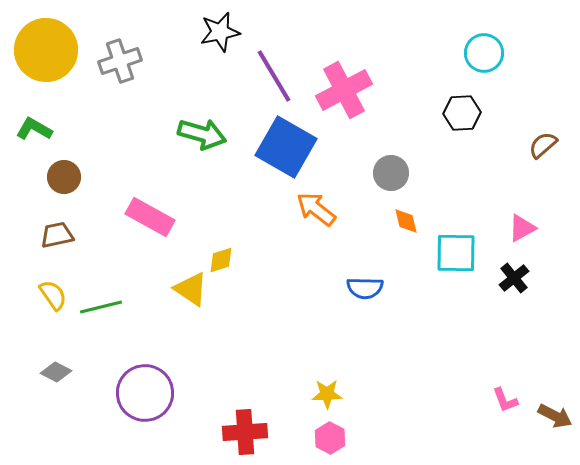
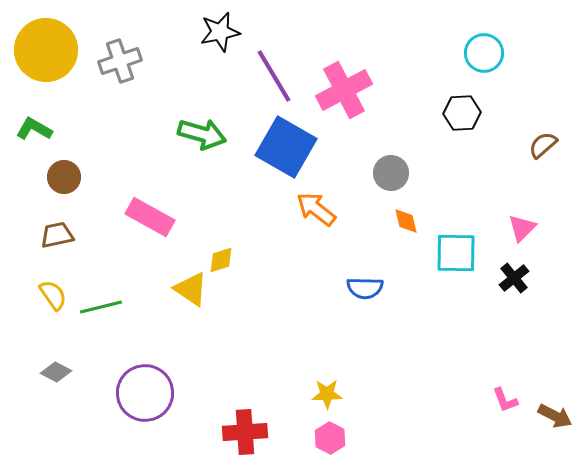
pink triangle: rotated 16 degrees counterclockwise
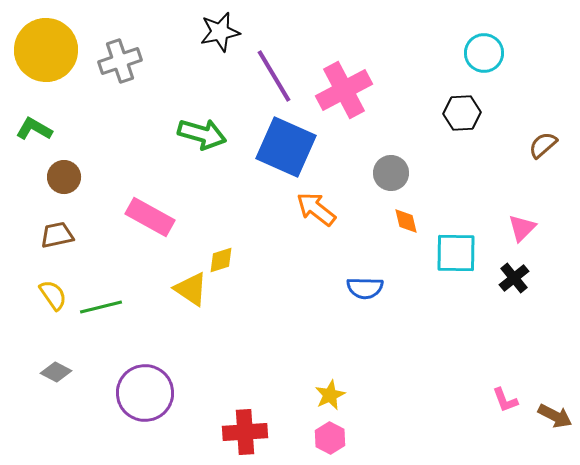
blue square: rotated 6 degrees counterclockwise
yellow star: moved 3 px right, 1 px down; rotated 24 degrees counterclockwise
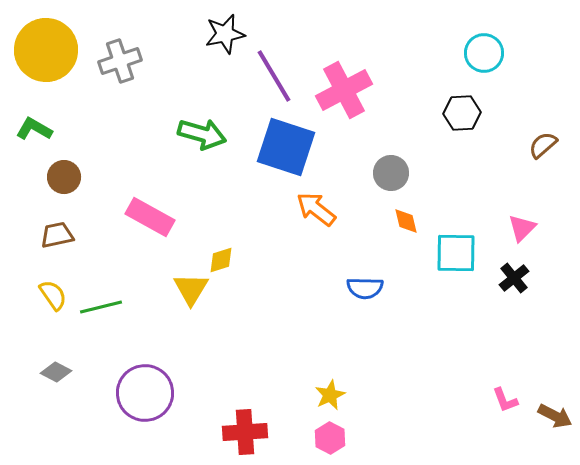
black star: moved 5 px right, 2 px down
blue square: rotated 6 degrees counterclockwise
yellow triangle: rotated 27 degrees clockwise
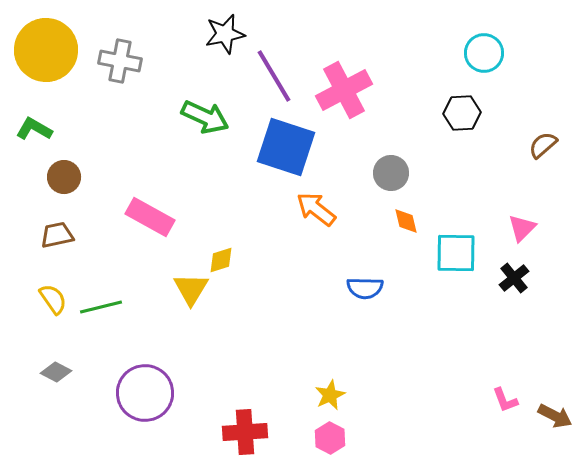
gray cross: rotated 30 degrees clockwise
green arrow: moved 3 px right, 17 px up; rotated 9 degrees clockwise
yellow semicircle: moved 4 px down
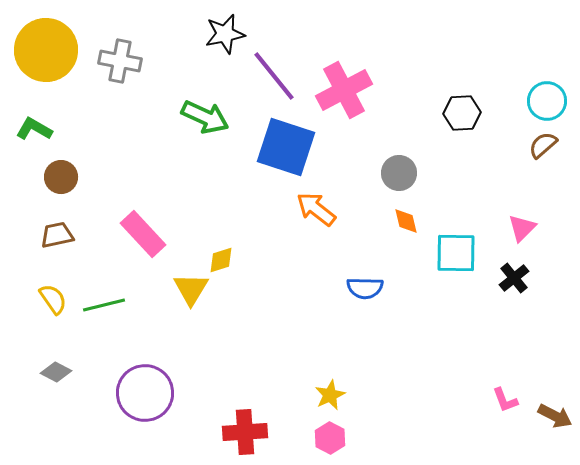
cyan circle: moved 63 px right, 48 px down
purple line: rotated 8 degrees counterclockwise
gray circle: moved 8 px right
brown circle: moved 3 px left
pink rectangle: moved 7 px left, 17 px down; rotated 18 degrees clockwise
green line: moved 3 px right, 2 px up
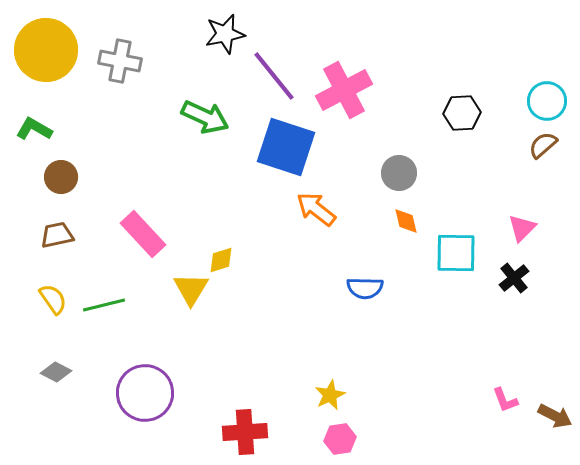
pink hexagon: moved 10 px right, 1 px down; rotated 24 degrees clockwise
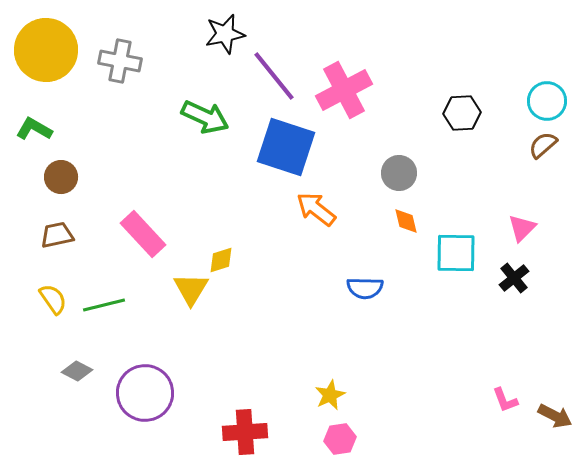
gray diamond: moved 21 px right, 1 px up
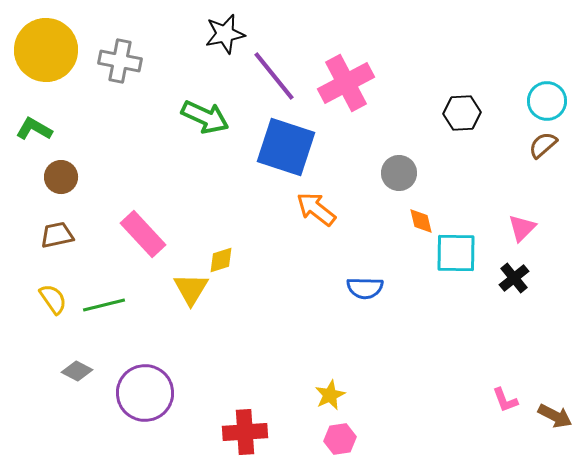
pink cross: moved 2 px right, 7 px up
orange diamond: moved 15 px right
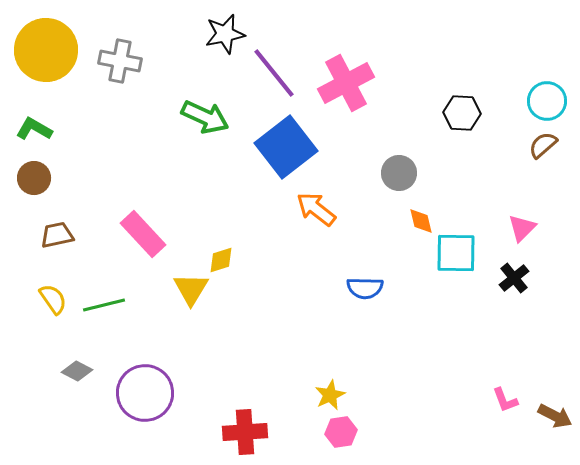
purple line: moved 3 px up
black hexagon: rotated 6 degrees clockwise
blue square: rotated 34 degrees clockwise
brown circle: moved 27 px left, 1 px down
pink hexagon: moved 1 px right, 7 px up
